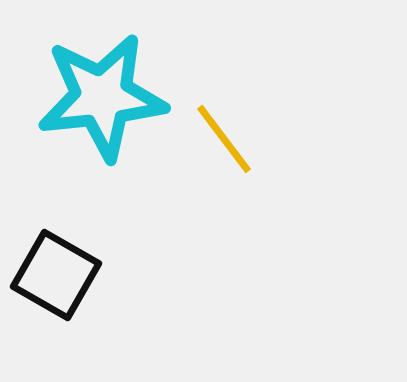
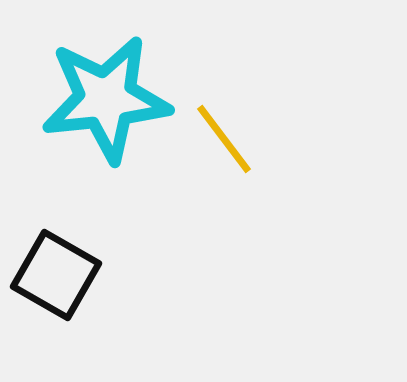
cyan star: moved 4 px right, 2 px down
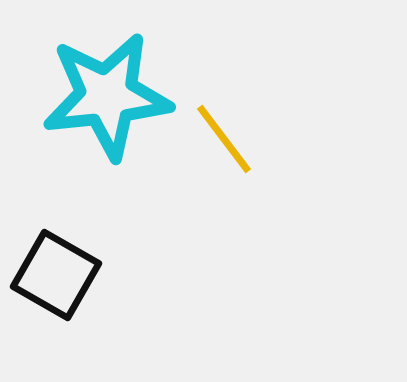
cyan star: moved 1 px right, 3 px up
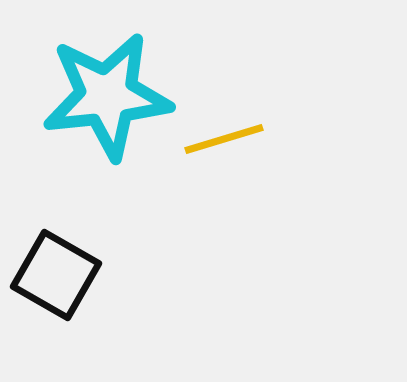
yellow line: rotated 70 degrees counterclockwise
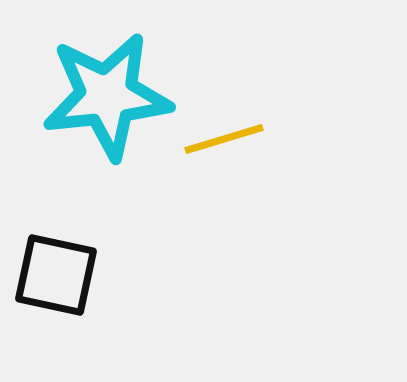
black square: rotated 18 degrees counterclockwise
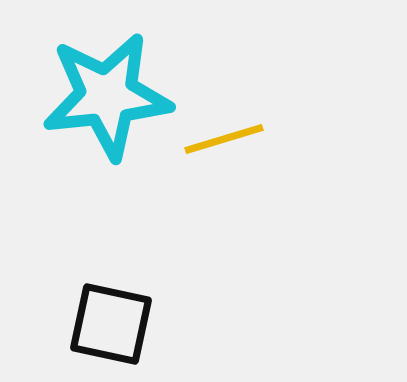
black square: moved 55 px right, 49 px down
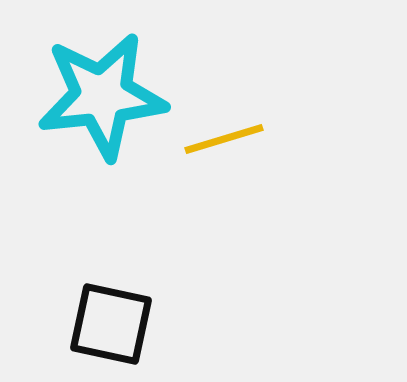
cyan star: moved 5 px left
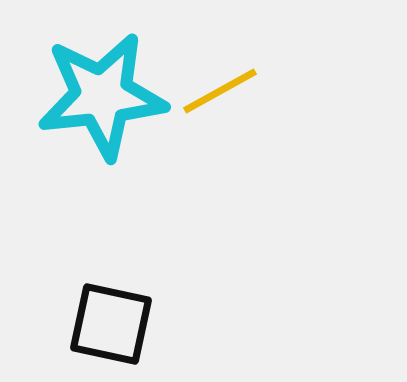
yellow line: moved 4 px left, 48 px up; rotated 12 degrees counterclockwise
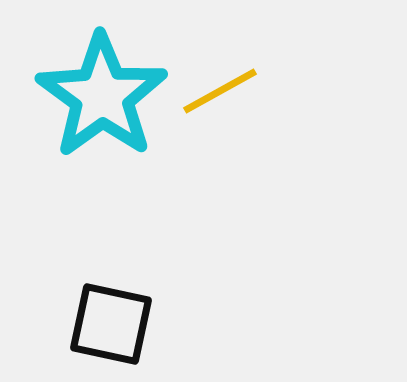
cyan star: rotated 30 degrees counterclockwise
